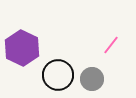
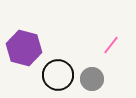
purple hexagon: moved 2 px right; rotated 12 degrees counterclockwise
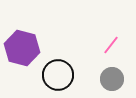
purple hexagon: moved 2 px left
gray circle: moved 20 px right
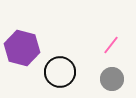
black circle: moved 2 px right, 3 px up
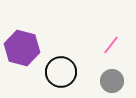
black circle: moved 1 px right
gray circle: moved 2 px down
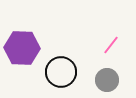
purple hexagon: rotated 12 degrees counterclockwise
gray circle: moved 5 px left, 1 px up
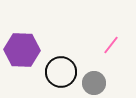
purple hexagon: moved 2 px down
gray circle: moved 13 px left, 3 px down
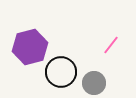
purple hexagon: moved 8 px right, 3 px up; rotated 16 degrees counterclockwise
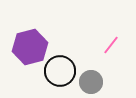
black circle: moved 1 px left, 1 px up
gray circle: moved 3 px left, 1 px up
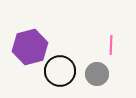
pink line: rotated 36 degrees counterclockwise
gray circle: moved 6 px right, 8 px up
